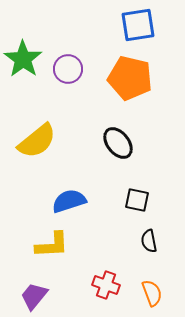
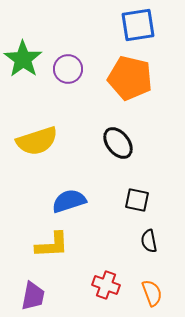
yellow semicircle: rotated 21 degrees clockwise
purple trapezoid: moved 1 px left; rotated 152 degrees clockwise
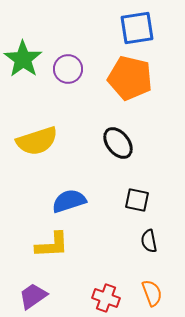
blue square: moved 1 px left, 3 px down
red cross: moved 13 px down
purple trapezoid: rotated 136 degrees counterclockwise
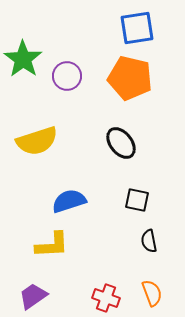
purple circle: moved 1 px left, 7 px down
black ellipse: moved 3 px right
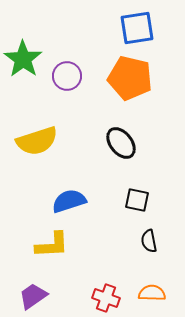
orange semicircle: rotated 68 degrees counterclockwise
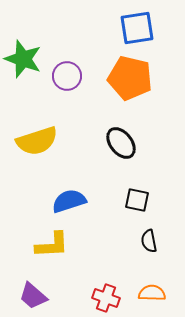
green star: rotated 15 degrees counterclockwise
purple trapezoid: rotated 104 degrees counterclockwise
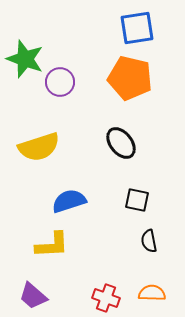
green star: moved 2 px right
purple circle: moved 7 px left, 6 px down
yellow semicircle: moved 2 px right, 6 px down
